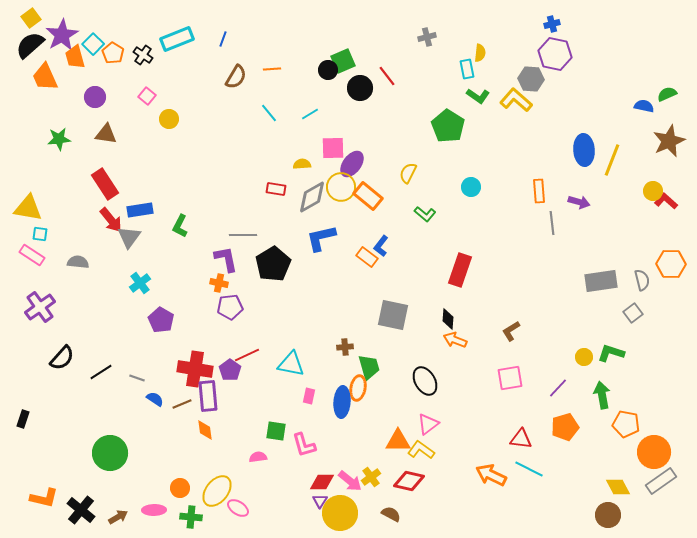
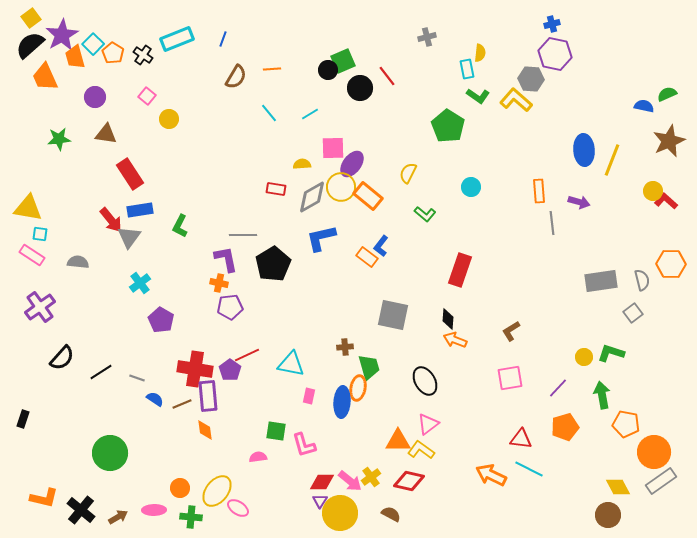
red rectangle at (105, 184): moved 25 px right, 10 px up
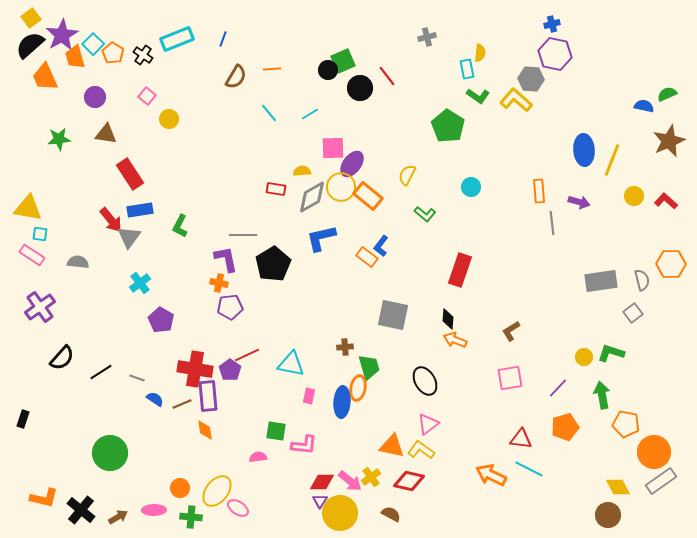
yellow semicircle at (302, 164): moved 7 px down
yellow semicircle at (408, 173): moved 1 px left, 2 px down
yellow circle at (653, 191): moved 19 px left, 5 px down
orange triangle at (398, 441): moved 6 px left, 5 px down; rotated 12 degrees clockwise
pink L-shape at (304, 445): rotated 68 degrees counterclockwise
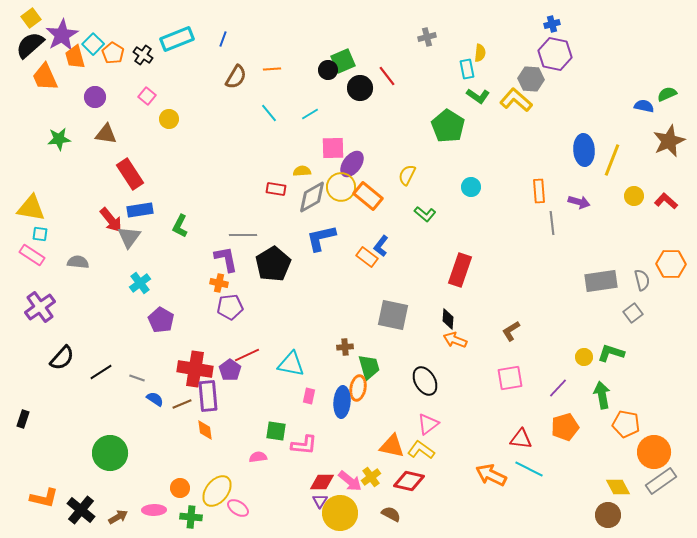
yellow triangle at (28, 208): moved 3 px right
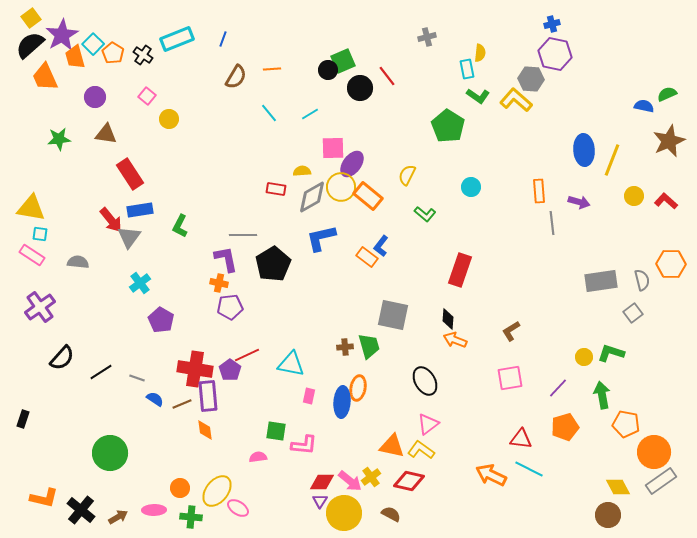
green trapezoid at (369, 367): moved 21 px up
yellow circle at (340, 513): moved 4 px right
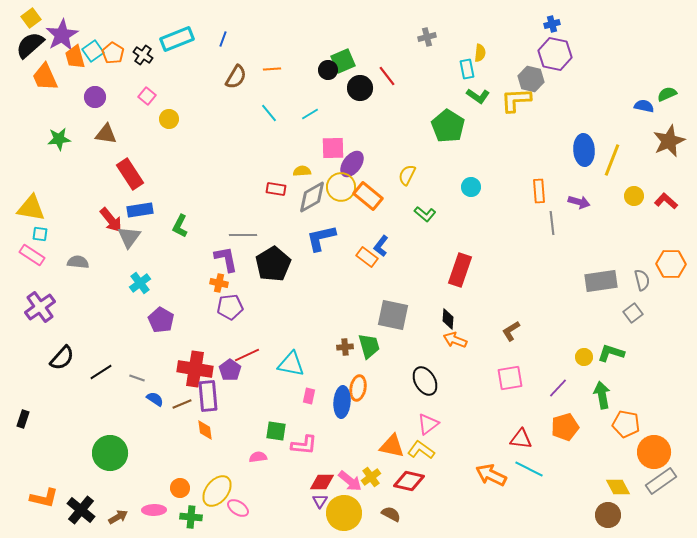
cyan square at (93, 44): moved 7 px down; rotated 10 degrees clockwise
gray hexagon at (531, 79): rotated 10 degrees clockwise
yellow L-shape at (516, 100): rotated 44 degrees counterclockwise
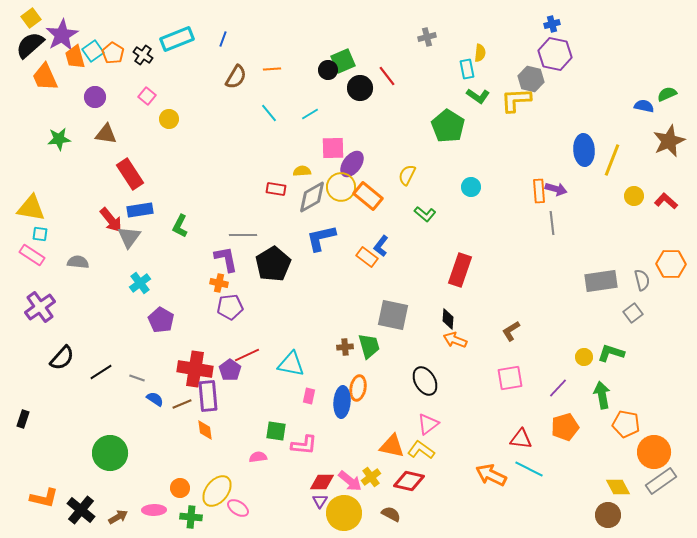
purple arrow at (579, 202): moved 23 px left, 13 px up
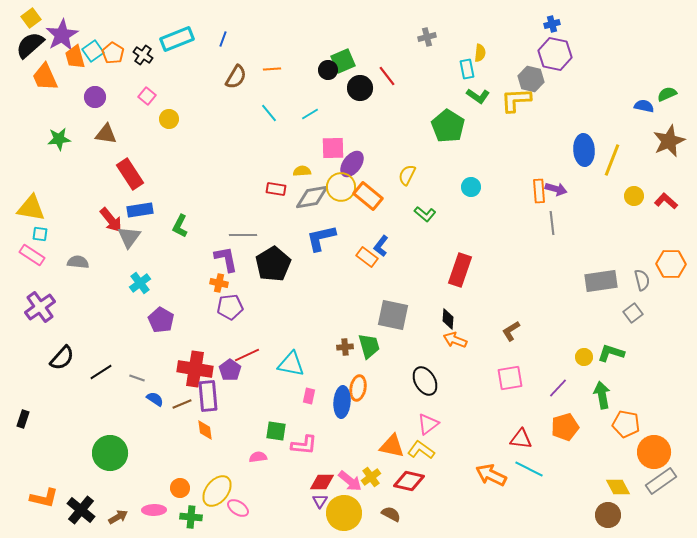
gray diamond at (312, 197): rotated 20 degrees clockwise
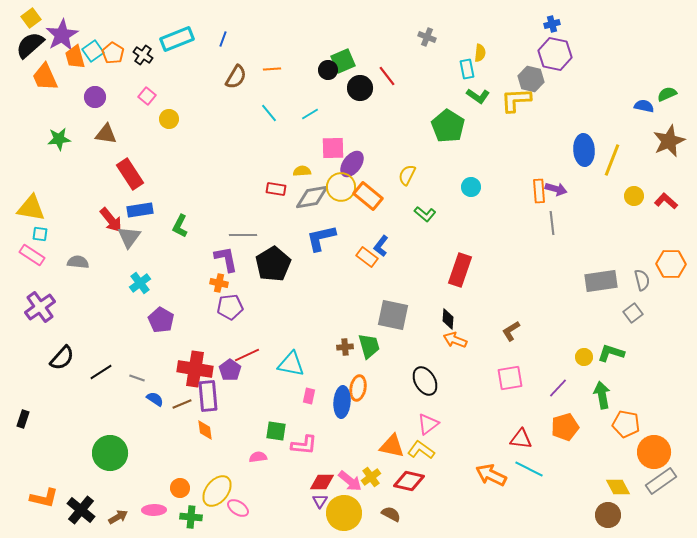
gray cross at (427, 37): rotated 36 degrees clockwise
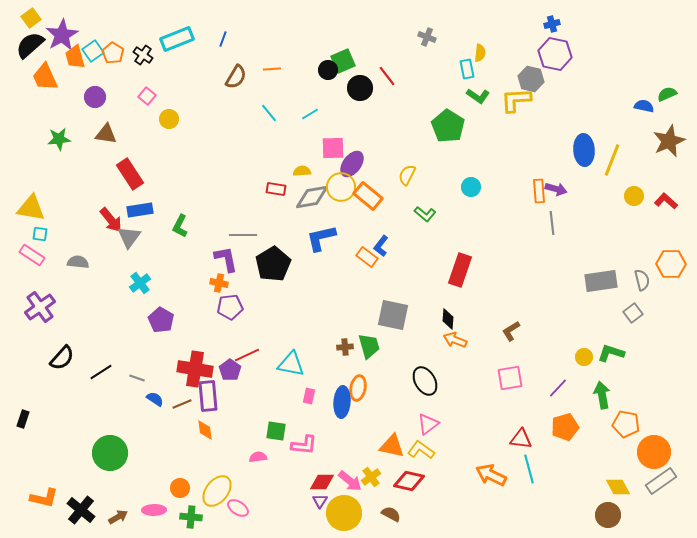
cyan line at (529, 469): rotated 48 degrees clockwise
